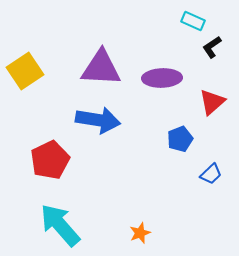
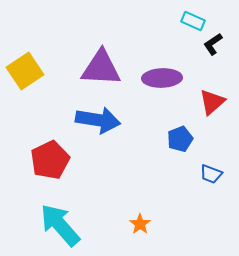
black L-shape: moved 1 px right, 3 px up
blue trapezoid: rotated 65 degrees clockwise
orange star: moved 9 px up; rotated 15 degrees counterclockwise
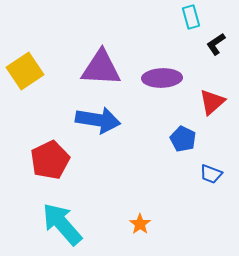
cyan rectangle: moved 2 px left, 4 px up; rotated 50 degrees clockwise
black L-shape: moved 3 px right
blue pentagon: moved 3 px right; rotated 25 degrees counterclockwise
cyan arrow: moved 2 px right, 1 px up
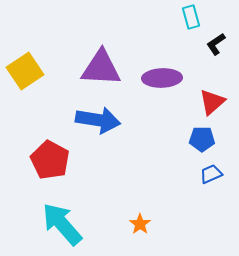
blue pentagon: moved 19 px right; rotated 25 degrees counterclockwise
red pentagon: rotated 18 degrees counterclockwise
blue trapezoid: rotated 135 degrees clockwise
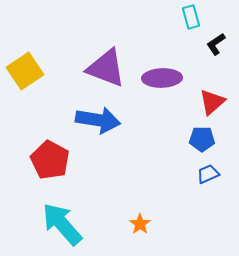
purple triangle: moved 5 px right; rotated 18 degrees clockwise
blue trapezoid: moved 3 px left
